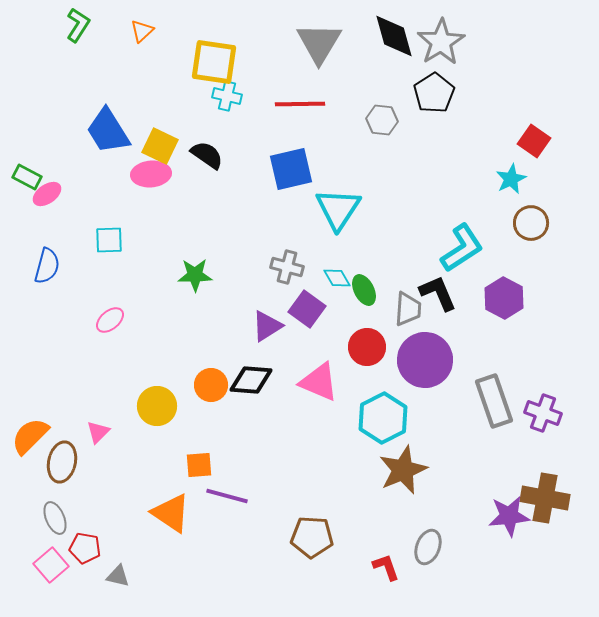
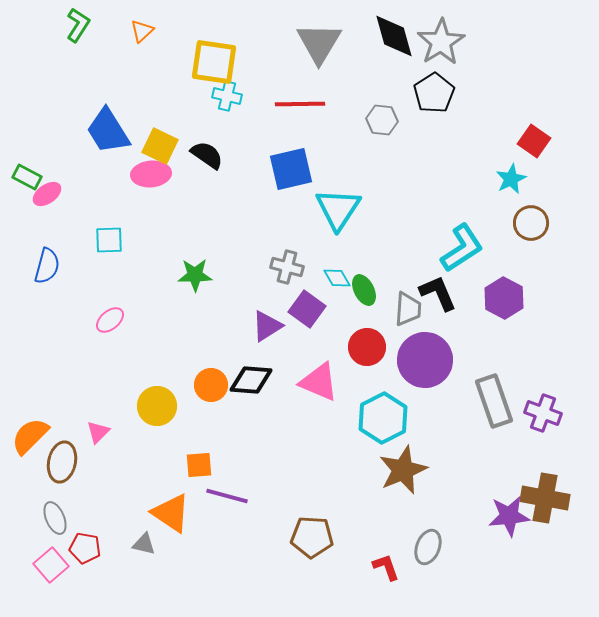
gray triangle at (118, 576): moved 26 px right, 32 px up
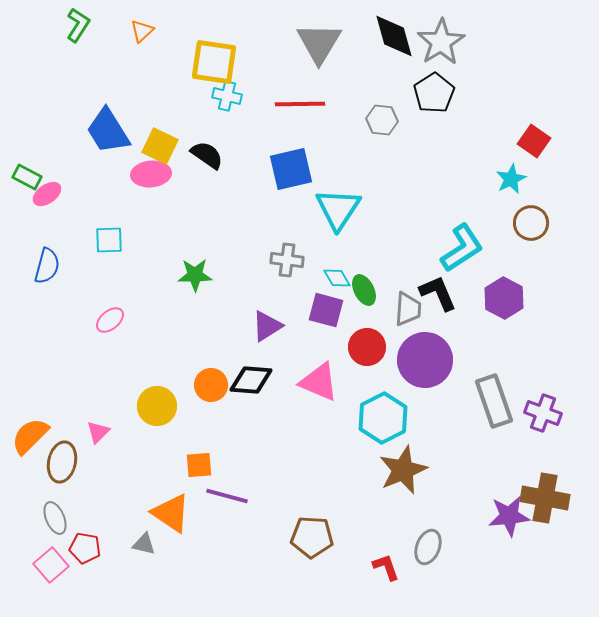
gray cross at (287, 267): moved 7 px up; rotated 8 degrees counterclockwise
purple square at (307, 309): moved 19 px right, 1 px down; rotated 21 degrees counterclockwise
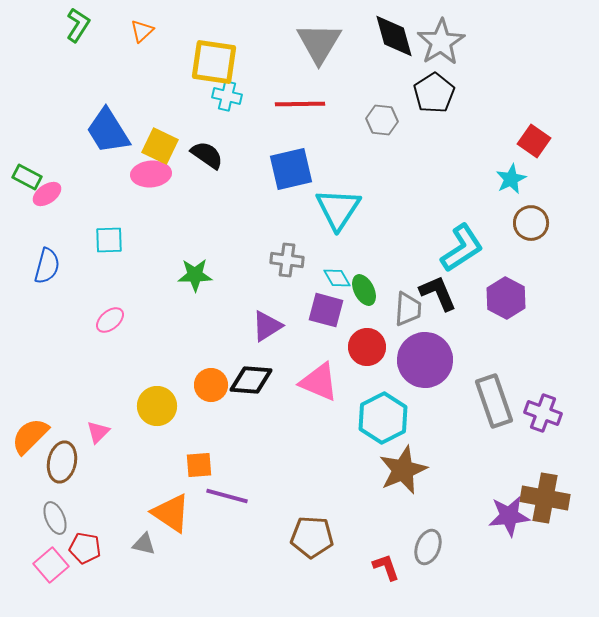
purple hexagon at (504, 298): moved 2 px right
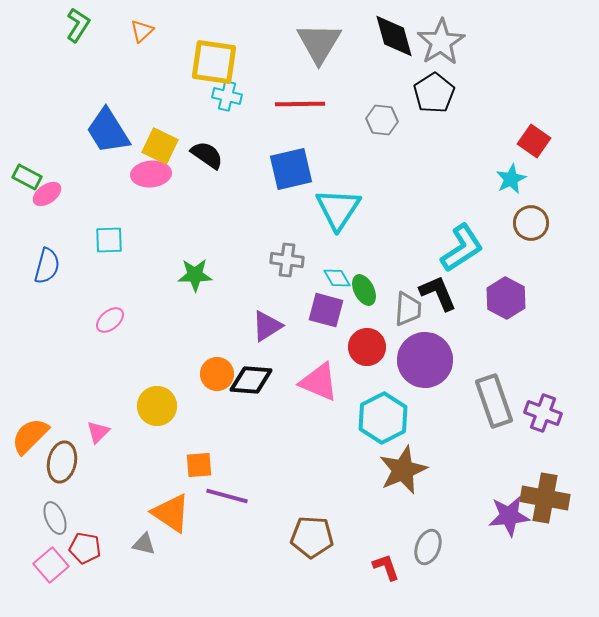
orange circle at (211, 385): moved 6 px right, 11 px up
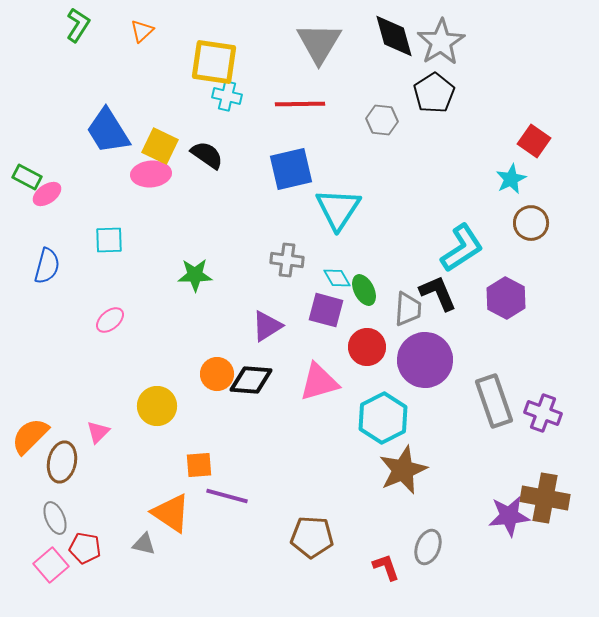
pink triangle at (319, 382): rotated 39 degrees counterclockwise
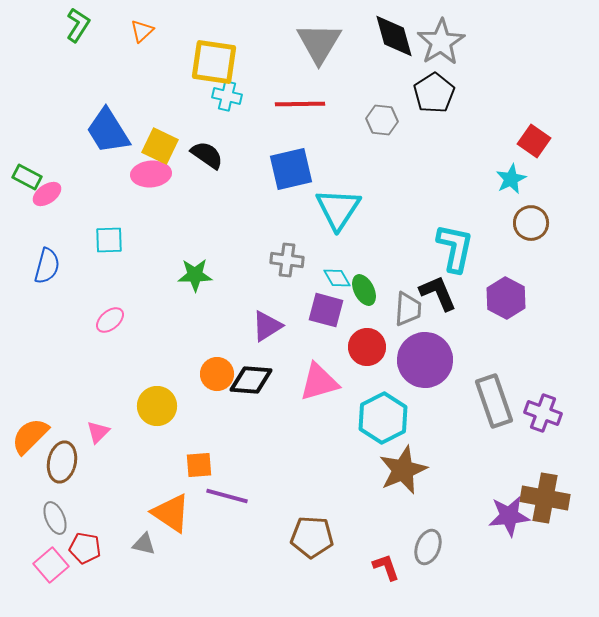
cyan L-shape at (462, 248): moved 7 px left; rotated 45 degrees counterclockwise
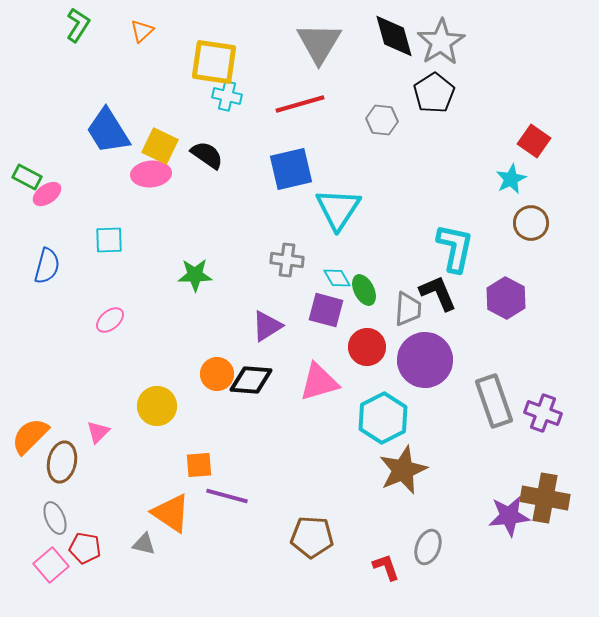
red line at (300, 104): rotated 15 degrees counterclockwise
